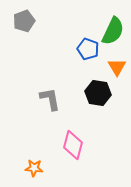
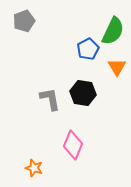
blue pentagon: rotated 25 degrees clockwise
black hexagon: moved 15 px left
pink diamond: rotated 8 degrees clockwise
orange star: rotated 12 degrees clockwise
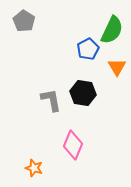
gray pentagon: rotated 20 degrees counterclockwise
green semicircle: moved 1 px left, 1 px up
gray L-shape: moved 1 px right, 1 px down
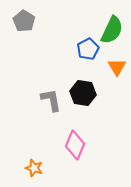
pink diamond: moved 2 px right
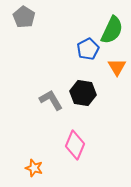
gray pentagon: moved 4 px up
gray L-shape: rotated 20 degrees counterclockwise
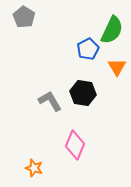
gray L-shape: moved 1 px left, 1 px down
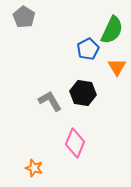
pink diamond: moved 2 px up
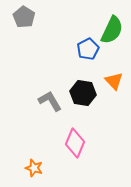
orange triangle: moved 3 px left, 14 px down; rotated 12 degrees counterclockwise
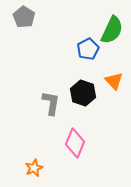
black hexagon: rotated 10 degrees clockwise
gray L-shape: moved 1 px right, 2 px down; rotated 40 degrees clockwise
orange star: rotated 30 degrees clockwise
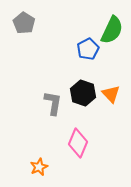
gray pentagon: moved 6 px down
orange triangle: moved 3 px left, 13 px down
gray L-shape: moved 2 px right
pink diamond: moved 3 px right
orange star: moved 5 px right, 1 px up
